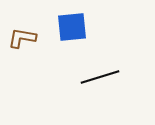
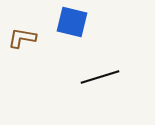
blue square: moved 5 px up; rotated 20 degrees clockwise
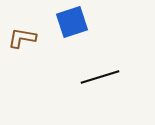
blue square: rotated 32 degrees counterclockwise
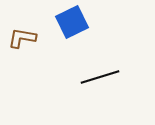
blue square: rotated 8 degrees counterclockwise
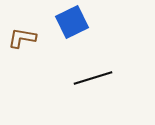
black line: moved 7 px left, 1 px down
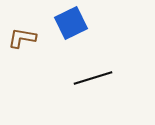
blue square: moved 1 px left, 1 px down
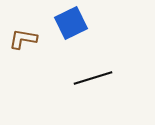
brown L-shape: moved 1 px right, 1 px down
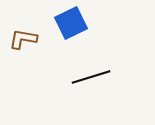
black line: moved 2 px left, 1 px up
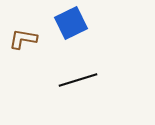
black line: moved 13 px left, 3 px down
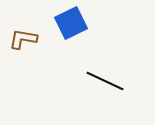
black line: moved 27 px right, 1 px down; rotated 42 degrees clockwise
